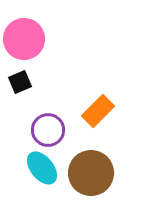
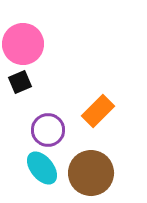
pink circle: moved 1 px left, 5 px down
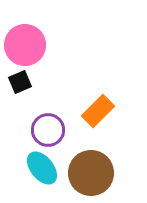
pink circle: moved 2 px right, 1 px down
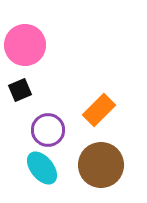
black square: moved 8 px down
orange rectangle: moved 1 px right, 1 px up
brown circle: moved 10 px right, 8 px up
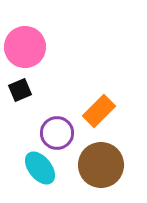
pink circle: moved 2 px down
orange rectangle: moved 1 px down
purple circle: moved 9 px right, 3 px down
cyan ellipse: moved 2 px left
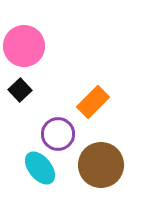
pink circle: moved 1 px left, 1 px up
black square: rotated 20 degrees counterclockwise
orange rectangle: moved 6 px left, 9 px up
purple circle: moved 1 px right, 1 px down
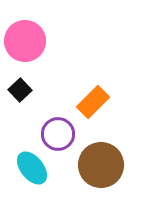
pink circle: moved 1 px right, 5 px up
cyan ellipse: moved 8 px left
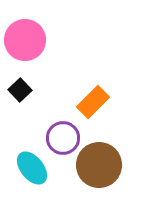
pink circle: moved 1 px up
purple circle: moved 5 px right, 4 px down
brown circle: moved 2 px left
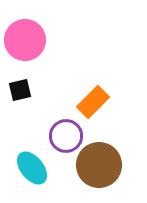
black square: rotated 30 degrees clockwise
purple circle: moved 3 px right, 2 px up
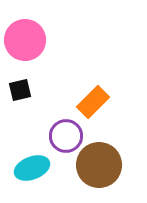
cyan ellipse: rotated 72 degrees counterclockwise
